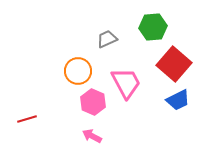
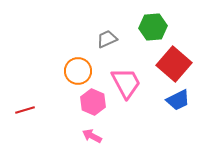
red line: moved 2 px left, 9 px up
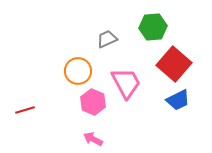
pink arrow: moved 1 px right, 3 px down
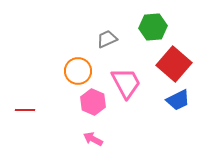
red line: rotated 18 degrees clockwise
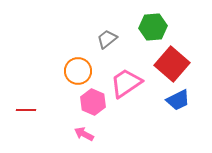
gray trapezoid: rotated 15 degrees counterclockwise
red square: moved 2 px left
pink trapezoid: rotated 96 degrees counterclockwise
red line: moved 1 px right
pink arrow: moved 9 px left, 5 px up
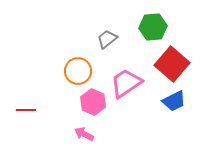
blue trapezoid: moved 4 px left, 1 px down
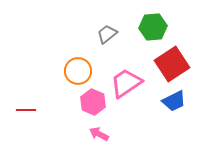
gray trapezoid: moved 5 px up
red square: rotated 16 degrees clockwise
pink arrow: moved 15 px right
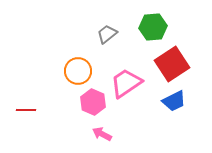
pink arrow: moved 3 px right
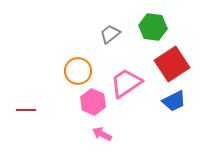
green hexagon: rotated 12 degrees clockwise
gray trapezoid: moved 3 px right
